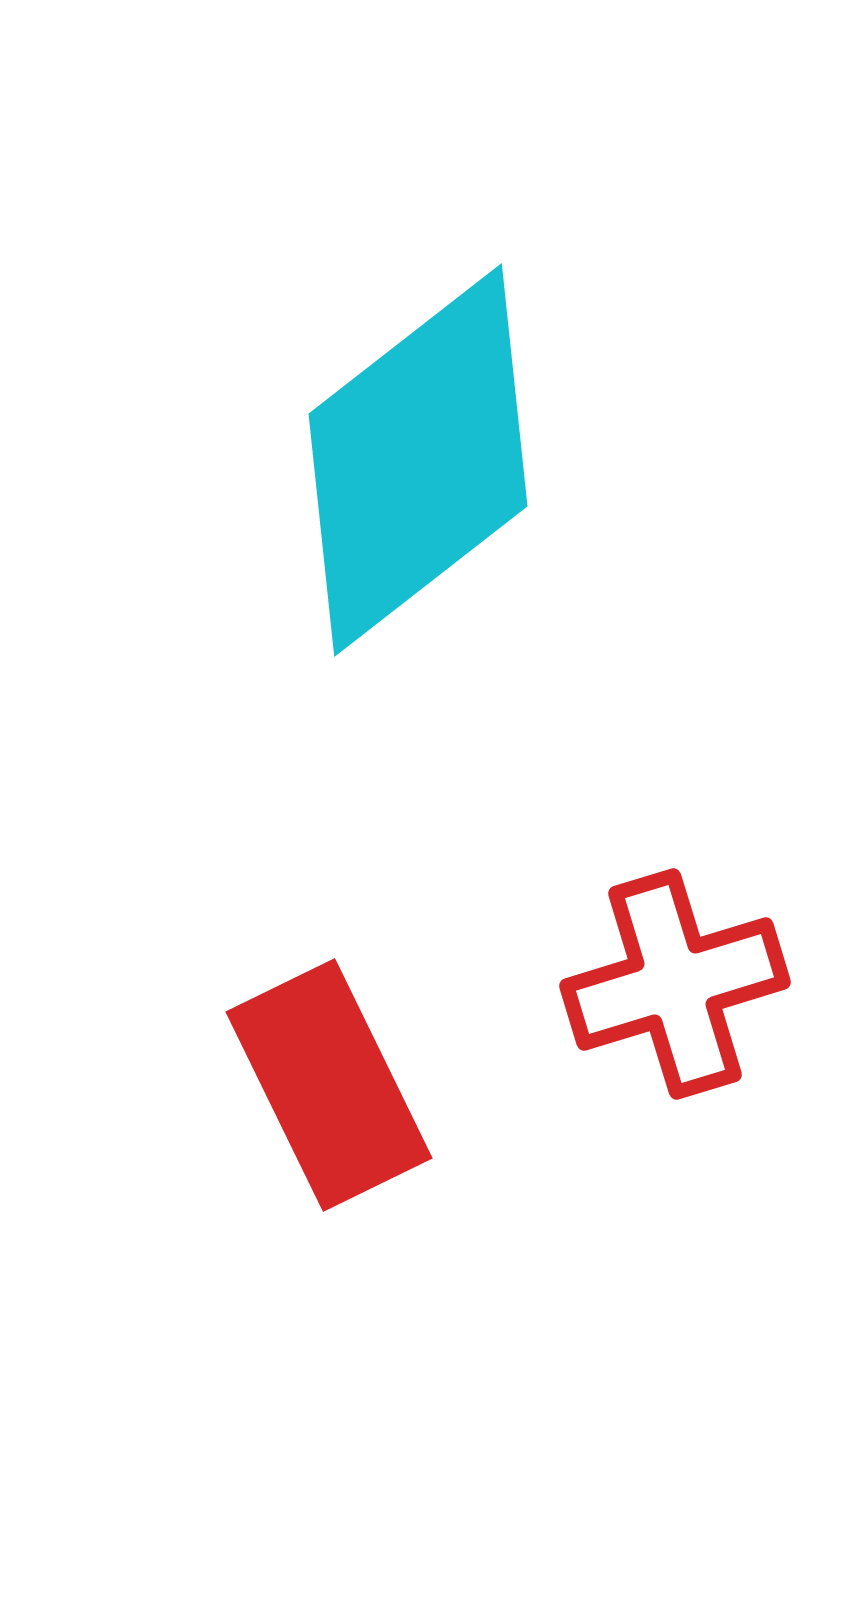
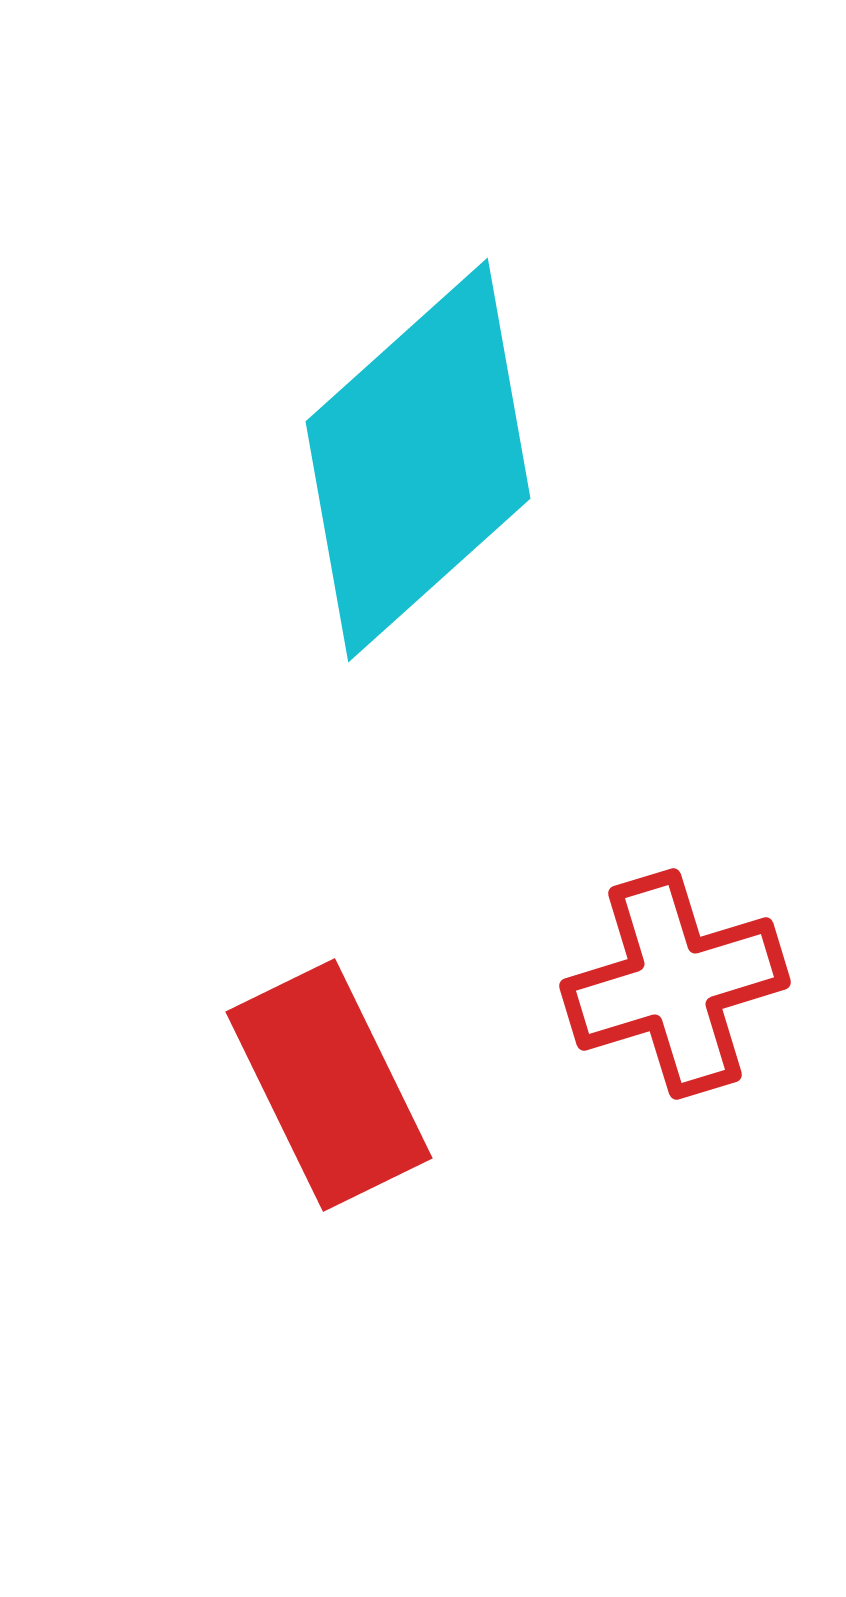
cyan diamond: rotated 4 degrees counterclockwise
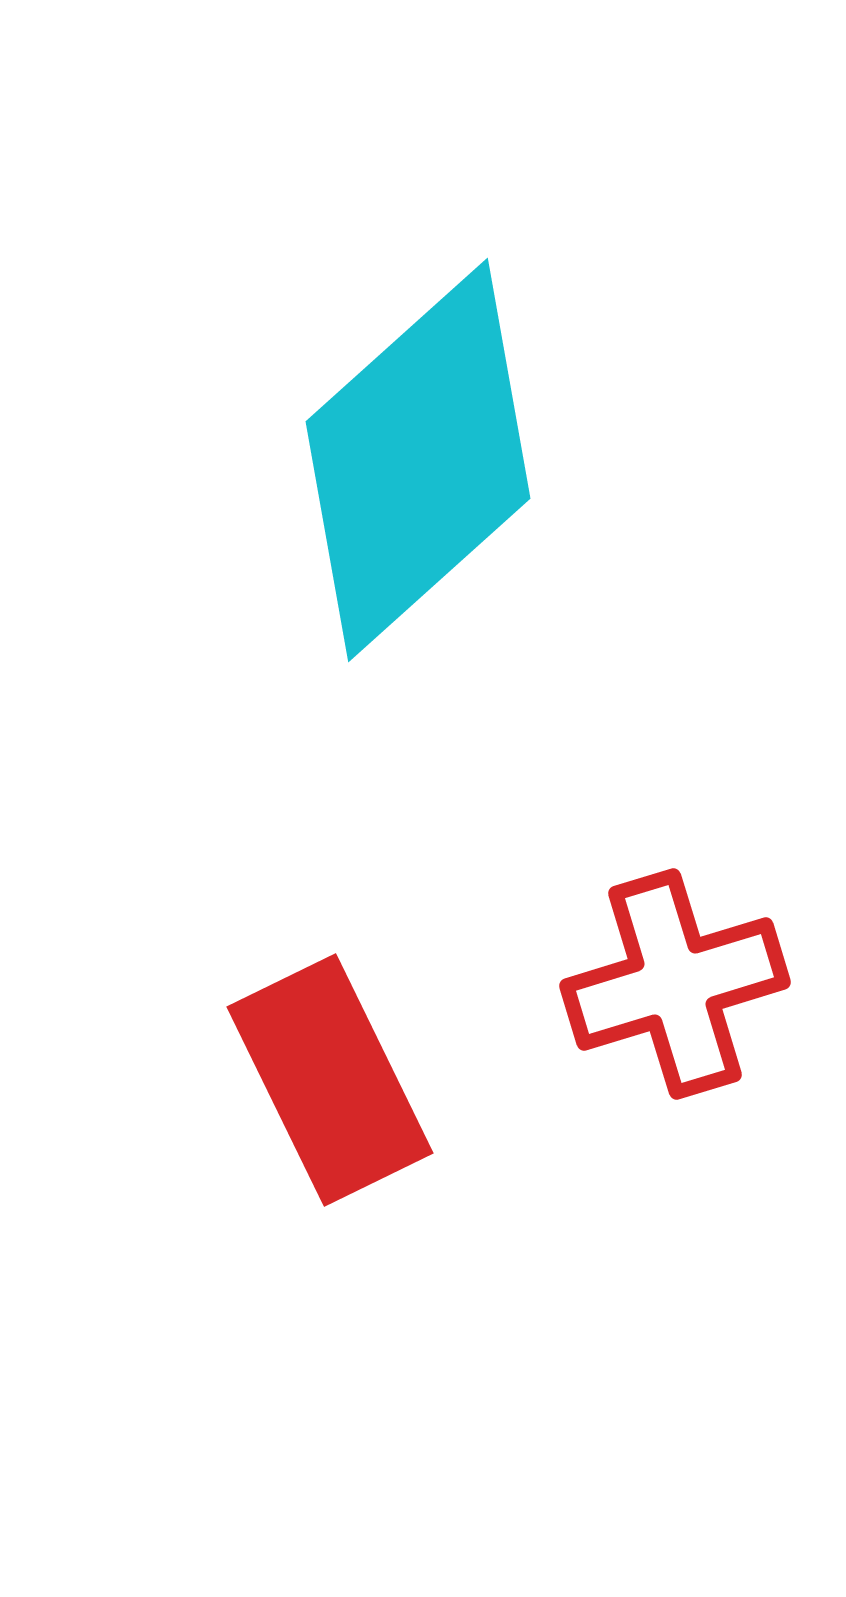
red rectangle: moved 1 px right, 5 px up
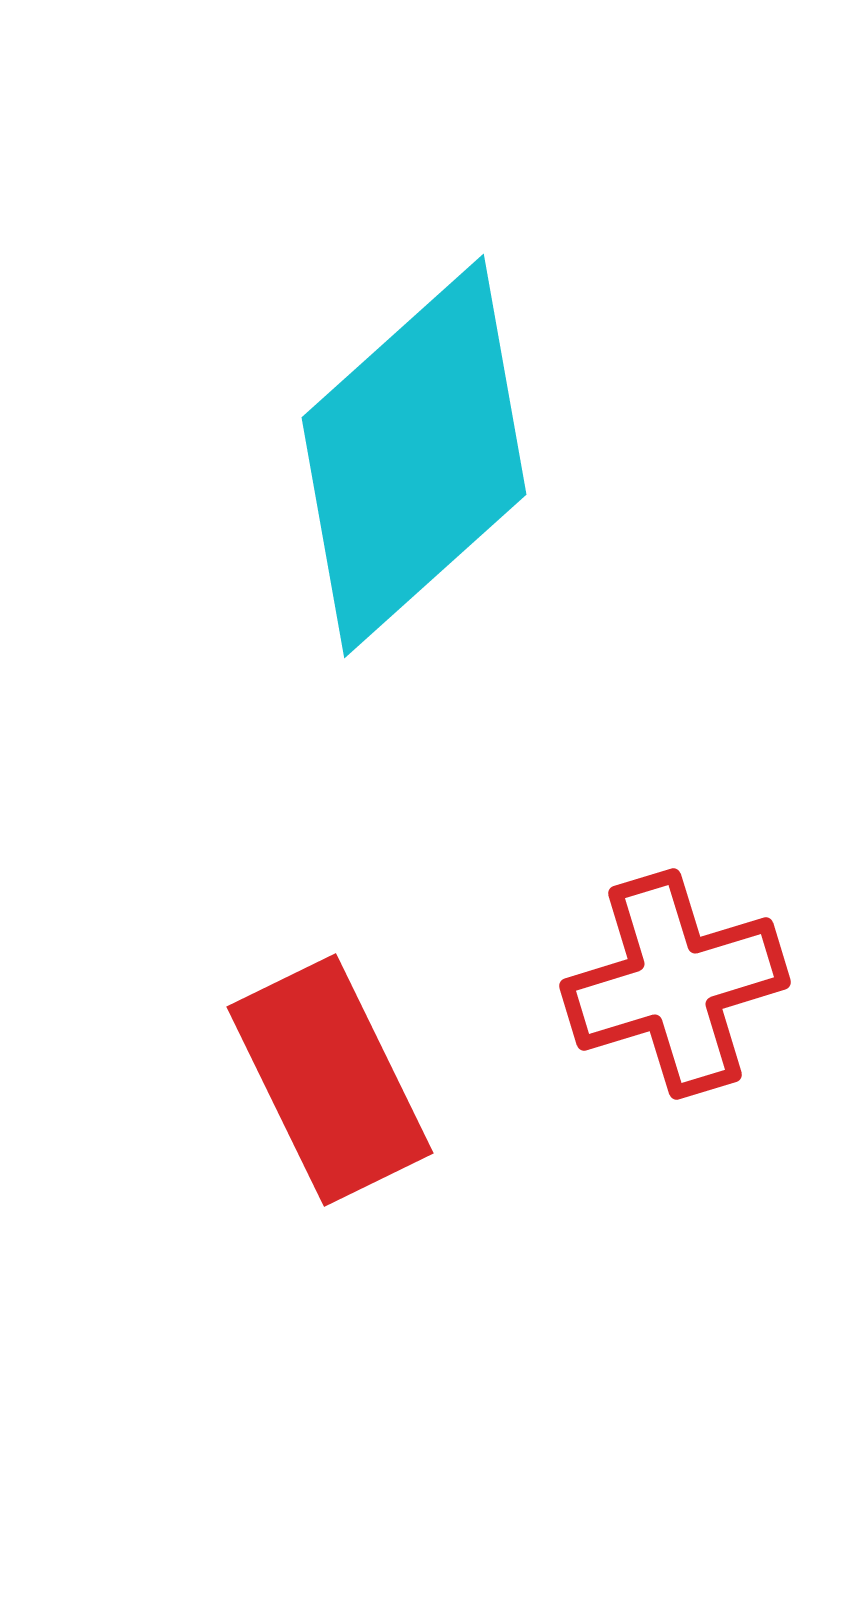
cyan diamond: moved 4 px left, 4 px up
